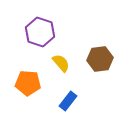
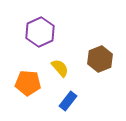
purple hexagon: rotated 16 degrees clockwise
brown hexagon: rotated 15 degrees counterclockwise
yellow semicircle: moved 1 px left, 5 px down
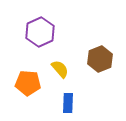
yellow semicircle: moved 1 px down
blue rectangle: moved 2 px down; rotated 36 degrees counterclockwise
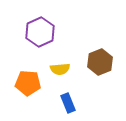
brown hexagon: moved 3 px down
yellow semicircle: rotated 126 degrees clockwise
blue rectangle: rotated 24 degrees counterclockwise
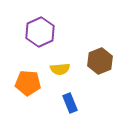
brown hexagon: moved 1 px up
blue rectangle: moved 2 px right
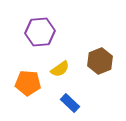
purple hexagon: rotated 20 degrees clockwise
yellow semicircle: rotated 30 degrees counterclockwise
blue rectangle: rotated 24 degrees counterclockwise
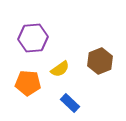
purple hexagon: moved 7 px left, 6 px down
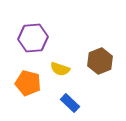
yellow semicircle: rotated 54 degrees clockwise
orange pentagon: rotated 10 degrees clockwise
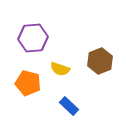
blue rectangle: moved 1 px left, 3 px down
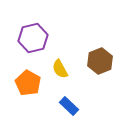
purple hexagon: rotated 8 degrees counterclockwise
yellow semicircle: rotated 42 degrees clockwise
orange pentagon: rotated 15 degrees clockwise
